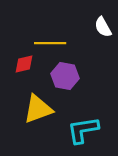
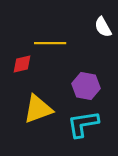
red diamond: moved 2 px left
purple hexagon: moved 21 px right, 10 px down
cyan L-shape: moved 6 px up
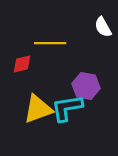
cyan L-shape: moved 16 px left, 16 px up
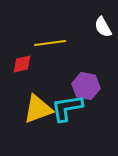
yellow line: rotated 8 degrees counterclockwise
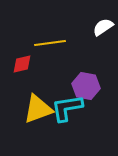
white semicircle: rotated 85 degrees clockwise
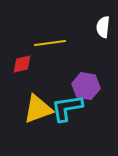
white semicircle: rotated 50 degrees counterclockwise
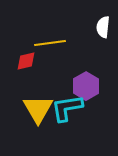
red diamond: moved 4 px right, 3 px up
purple hexagon: rotated 20 degrees clockwise
yellow triangle: rotated 40 degrees counterclockwise
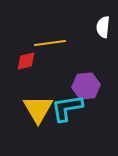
purple hexagon: rotated 24 degrees clockwise
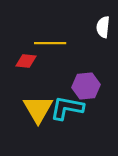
yellow line: rotated 8 degrees clockwise
red diamond: rotated 20 degrees clockwise
cyan L-shape: rotated 20 degrees clockwise
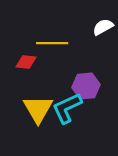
white semicircle: rotated 55 degrees clockwise
yellow line: moved 2 px right
red diamond: moved 1 px down
cyan L-shape: rotated 36 degrees counterclockwise
